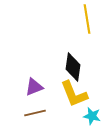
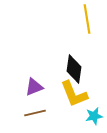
black diamond: moved 1 px right, 2 px down
cyan star: moved 2 px right; rotated 24 degrees counterclockwise
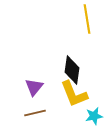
black diamond: moved 2 px left, 1 px down
purple triangle: rotated 30 degrees counterclockwise
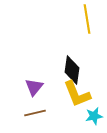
yellow L-shape: moved 3 px right
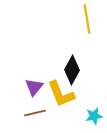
black diamond: rotated 20 degrees clockwise
yellow L-shape: moved 16 px left
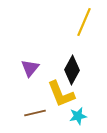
yellow line: moved 3 px left, 3 px down; rotated 32 degrees clockwise
purple triangle: moved 4 px left, 19 px up
cyan star: moved 16 px left
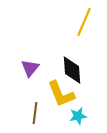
black diamond: rotated 32 degrees counterclockwise
brown line: rotated 70 degrees counterclockwise
